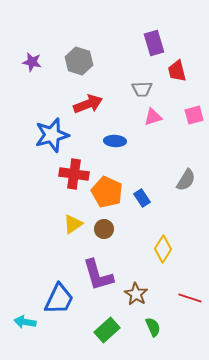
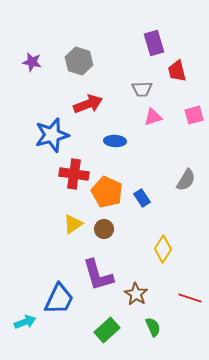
cyan arrow: rotated 150 degrees clockwise
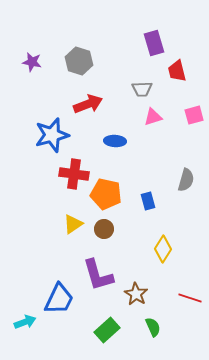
gray semicircle: rotated 15 degrees counterclockwise
orange pentagon: moved 1 px left, 2 px down; rotated 12 degrees counterclockwise
blue rectangle: moved 6 px right, 3 px down; rotated 18 degrees clockwise
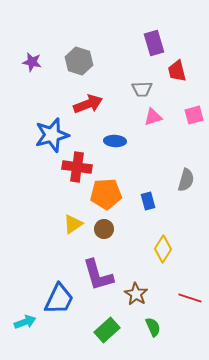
red cross: moved 3 px right, 7 px up
orange pentagon: rotated 16 degrees counterclockwise
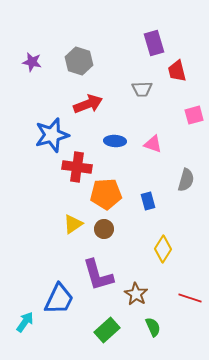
pink triangle: moved 27 px down; rotated 36 degrees clockwise
cyan arrow: rotated 35 degrees counterclockwise
